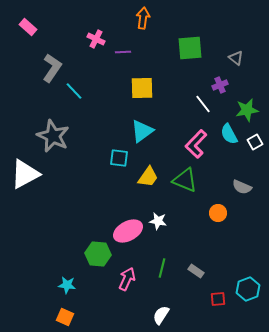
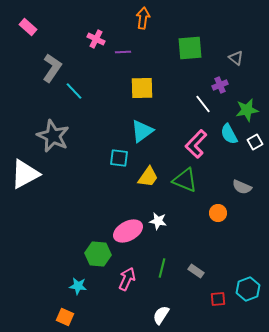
cyan star: moved 11 px right, 1 px down
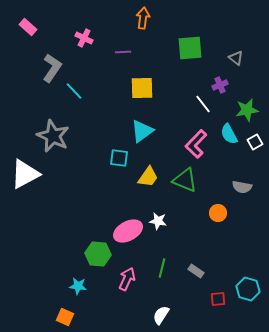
pink cross: moved 12 px left, 1 px up
gray semicircle: rotated 12 degrees counterclockwise
cyan hexagon: rotated 25 degrees counterclockwise
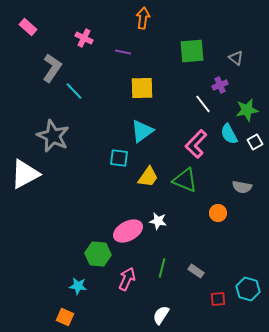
green square: moved 2 px right, 3 px down
purple line: rotated 14 degrees clockwise
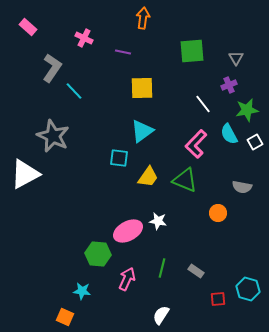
gray triangle: rotated 21 degrees clockwise
purple cross: moved 9 px right
cyan star: moved 4 px right, 5 px down
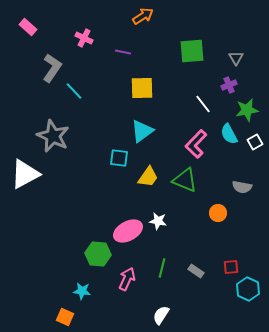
orange arrow: moved 2 px up; rotated 50 degrees clockwise
cyan hexagon: rotated 10 degrees clockwise
red square: moved 13 px right, 32 px up
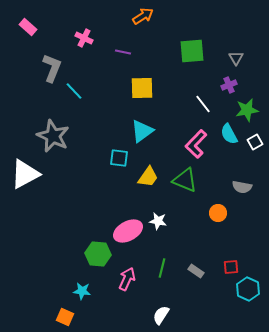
gray L-shape: rotated 12 degrees counterclockwise
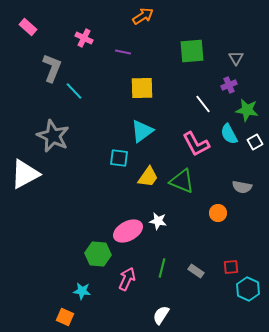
green star: rotated 20 degrees clockwise
pink L-shape: rotated 72 degrees counterclockwise
green triangle: moved 3 px left, 1 px down
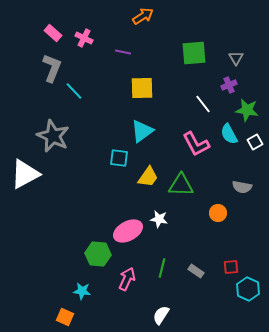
pink rectangle: moved 25 px right, 6 px down
green square: moved 2 px right, 2 px down
green triangle: moved 1 px left, 4 px down; rotated 20 degrees counterclockwise
white star: moved 1 px right, 2 px up
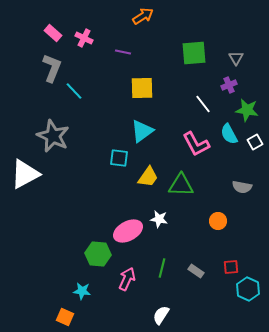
orange circle: moved 8 px down
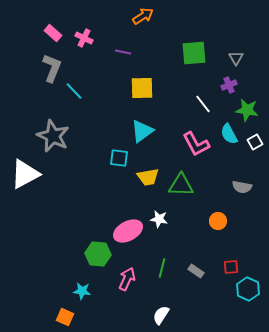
yellow trapezoid: rotated 45 degrees clockwise
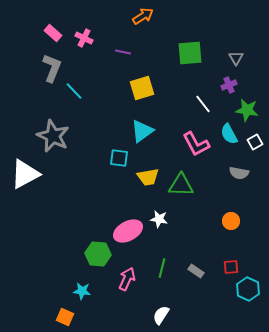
green square: moved 4 px left
yellow square: rotated 15 degrees counterclockwise
gray semicircle: moved 3 px left, 14 px up
orange circle: moved 13 px right
